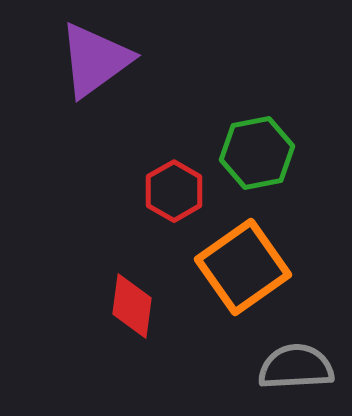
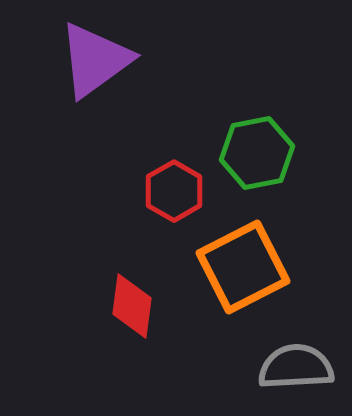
orange square: rotated 8 degrees clockwise
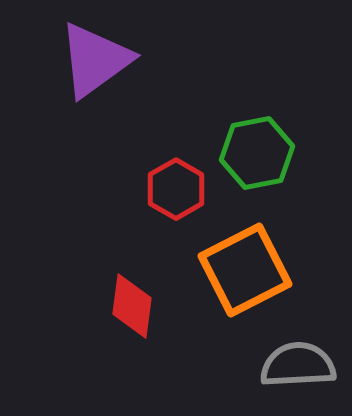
red hexagon: moved 2 px right, 2 px up
orange square: moved 2 px right, 3 px down
gray semicircle: moved 2 px right, 2 px up
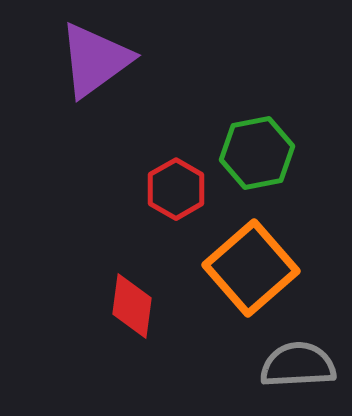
orange square: moved 6 px right, 2 px up; rotated 14 degrees counterclockwise
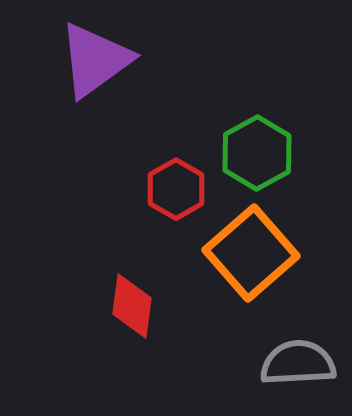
green hexagon: rotated 18 degrees counterclockwise
orange square: moved 15 px up
gray semicircle: moved 2 px up
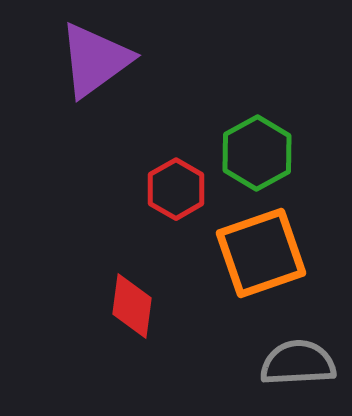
orange square: moved 10 px right; rotated 22 degrees clockwise
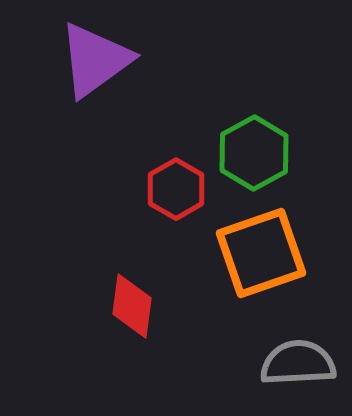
green hexagon: moved 3 px left
